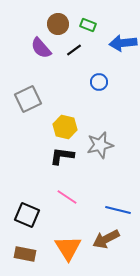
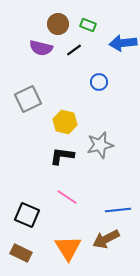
purple semicircle: rotated 35 degrees counterclockwise
yellow hexagon: moved 5 px up
blue line: rotated 20 degrees counterclockwise
brown rectangle: moved 4 px left, 1 px up; rotated 15 degrees clockwise
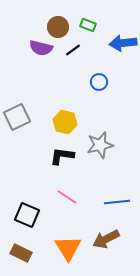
brown circle: moved 3 px down
black line: moved 1 px left
gray square: moved 11 px left, 18 px down
blue line: moved 1 px left, 8 px up
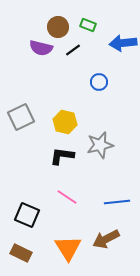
gray square: moved 4 px right
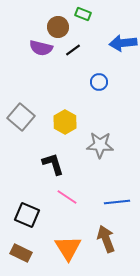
green rectangle: moved 5 px left, 11 px up
gray square: rotated 24 degrees counterclockwise
yellow hexagon: rotated 15 degrees clockwise
gray star: rotated 16 degrees clockwise
black L-shape: moved 9 px left, 8 px down; rotated 65 degrees clockwise
brown arrow: rotated 96 degrees clockwise
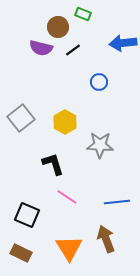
gray square: moved 1 px down; rotated 12 degrees clockwise
orange triangle: moved 1 px right
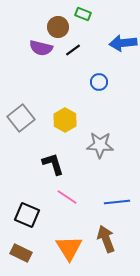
yellow hexagon: moved 2 px up
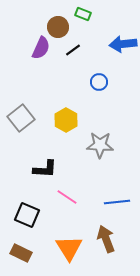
blue arrow: moved 1 px down
purple semicircle: rotated 80 degrees counterclockwise
yellow hexagon: moved 1 px right
black L-shape: moved 8 px left, 5 px down; rotated 110 degrees clockwise
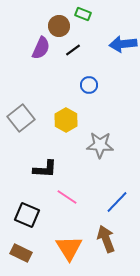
brown circle: moved 1 px right, 1 px up
blue circle: moved 10 px left, 3 px down
blue line: rotated 40 degrees counterclockwise
